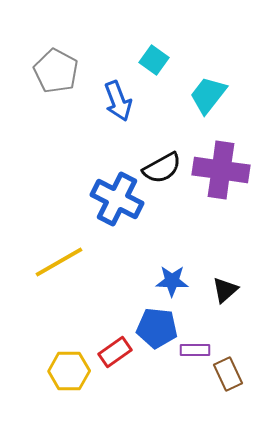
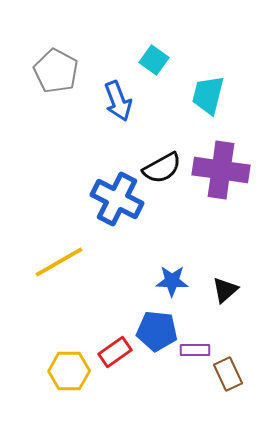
cyan trapezoid: rotated 24 degrees counterclockwise
blue pentagon: moved 3 px down
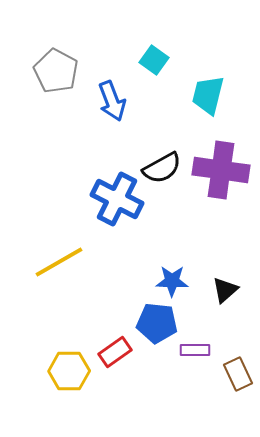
blue arrow: moved 6 px left
blue pentagon: moved 8 px up
brown rectangle: moved 10 px right
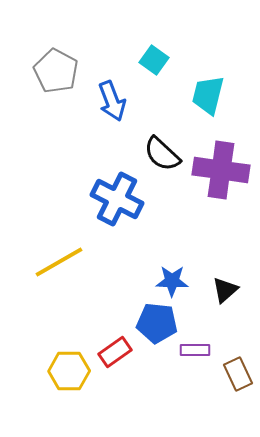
black semicircle: moved 14 px up; rotated 72 degrees clockwise
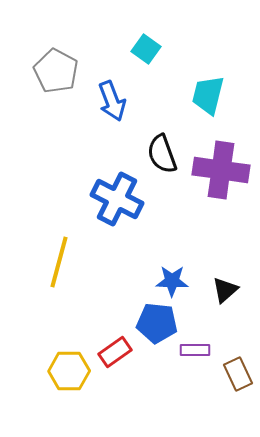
cyan square: moved 8 px left, 11 px up
black semicircle: rotated 27 degrees clockwise
yellow line: rotated 45 degrees counterclockwise
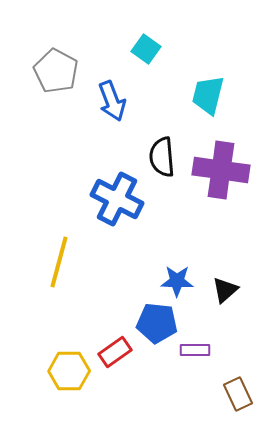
black semicircle: moved 3 px down; rotated 15 degrees clockwise
blue star: moved 5 px right
brown rectangle: moved 20 px down
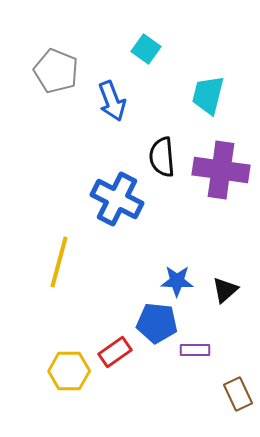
gray pentagon: rotated 6 degrees counterclockwise
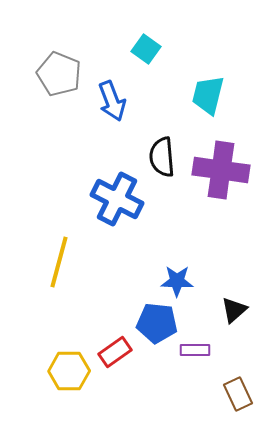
gray pentagon: moved 3 px right, 3 px down
black triangle: moved 9 px right, 20 px down
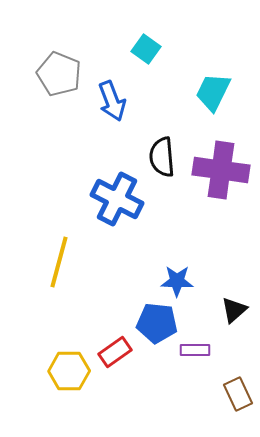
cyan trapezoid: moved 5 px right, 3 px up; rotated 12 degrees clockwise
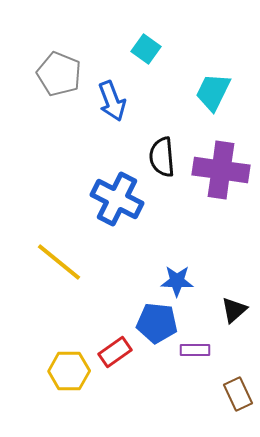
yellow line: rotated 66 degrees counterclockwise
